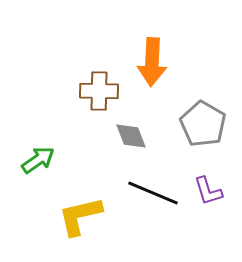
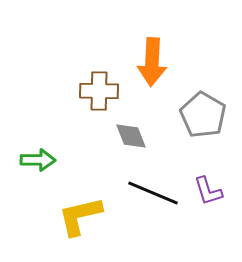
gray pentagon: moved 9 px up
green arrow: rotated 36 degrees clockwise
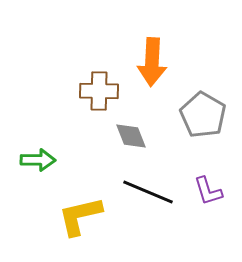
black line: moved 5 px left, 1 px up
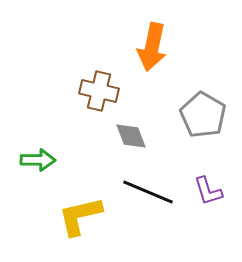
orange arrow: moved 15 px up; rotated 9 degrees clockwise
brown cross: rotated 12 degrees clockwise
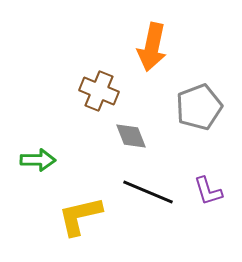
brown cross: rotated 9 degrees clockwise
gray pentagon: moved 4 px left, 8 px up; rotated 21 degrees clockwise
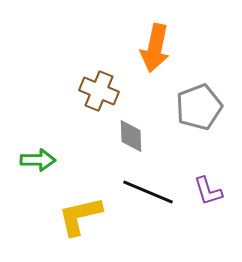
orange arrow: moved 3 px right, 1 px down
gray diamond: rotated 20 degrees clockwise
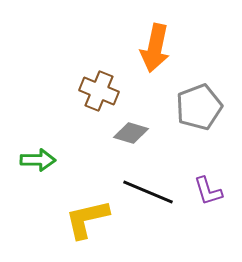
gray diamond: moved 3 px up; rotated 72 degrees counterclockwise
yellow L-shape: moved 7 px right, 3 px down
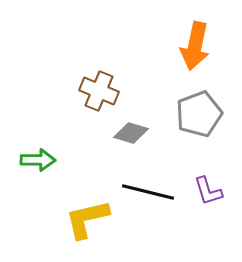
orange arrow: moved 40 px right, 2 px up
gray pentagon: moved 7 px down
black line: rotated 9 degrees counterclockwise
